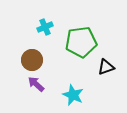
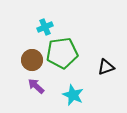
green pentagon: moved 19 px left, 11 px down
purple arrow: moved 2 px down
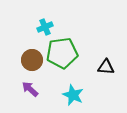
black triangle: rotated 24 degrees clockwise
purple arrow: moved 6 px left, 3 px down
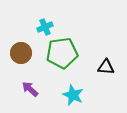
brown circle: moved 11 px left, 7 px up
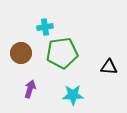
cyan cross: rotated 14 degrees clockwise
black triangle: moved 3 px right
purple arrow: rotated 66 degrees clockwise
cyan star: rotated 25 degrees counterclockwise
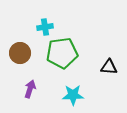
brown circle: moved 1 px left
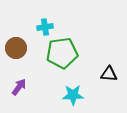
brown circle: moved 4 px left, 5 px up
black triangle: moved 7 px down
purple arrow: moved 11 px left, 2 px up; rotated 18 degrees clockwise
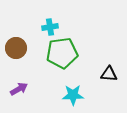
cyan cross: moved 5 px right
purple arrow: moved 2 px down; rotated 24 degrees clockwise
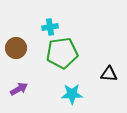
cyan star: moved 1 px left, 1 px up
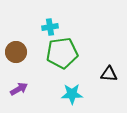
brown circle: moved 4 px down
